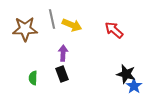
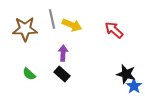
black rectangle: rotated 28 degrees counterclockwise
green semicircle: moved 4 px left, 4 px up; rotated 48 degrees counterclockwise
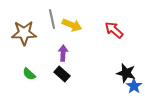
brown star: moved 1 px left, 4 px down
black star: moved 1 px up
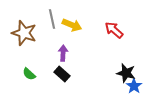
brown star: rotated 20 degrees clockwise
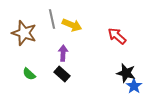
red arrow: moved 3 px right, 6 px down
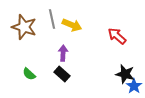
brown star: moved 6 px up
black star: moved 1 px left, 1 px down
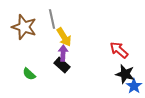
yellow arrow: moved 8 px left, 12 px down; rotated 36 degrees clockwise
red arrow: moved 2 px right, 14 px down
black rectangle: moved 9 px up
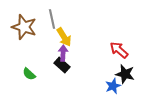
blue star: moved 21 px left; rotated 14 degrees clockwise
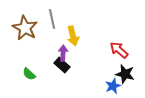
brown star: moved 1 px right, 1 px down; rotated 10 degrees clockwise
yellow arrow: moved 9 px right, 1 px up; rotated 18 degrees clockwise
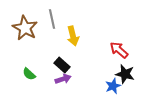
purple arrow: moved 26 px down; rotated 70 degrees clockwise
